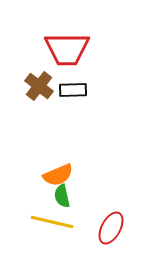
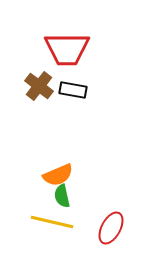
black rectangle: rotated 12 degrees clockwise
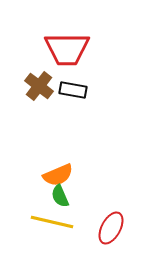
green semicircle: moved 2 px left; rotated 10 degrees counterclockwise
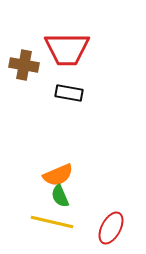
brown cross: moved 15 px left, 21 px up; rotated 28 degrees counterclockwise
black rectangle: moved 4 px left, 3 px down
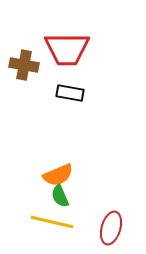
black rectangle: moved 1 px right
red ellipse: rotated 12 degrees counterclockwise
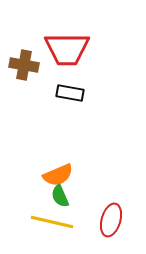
red ellipse: moved 8 px up
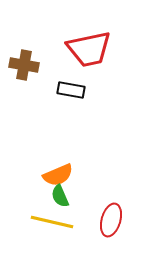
red trapezoid: moved 22 px right; rotated 12 degrees counterclockwise
black rectangle: moved 1 px right, 3 px up
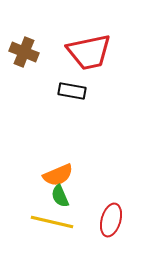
red trapezoid: moved 3 px down
brown cross: moved 13 px up; rotated 12 degrees clockwise
black rectangle: moved 1 px right, 1 px down
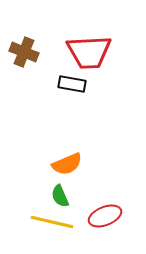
red trapezoid: rotated 9 degrees clockwise
black rectangle: moved 7 px up
orange semicircle: moved 9 px right, 11 px up
red ellipse: moved 6 px left, 4 px up; rotated 52 degrees clockwise
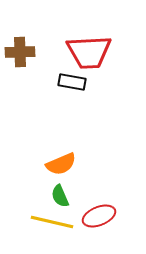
brown cross: moved 4 px left; rotated 24 degrees counterclockwise
black rectangle: moved 2 px up
orange semicircle: moved 6 px left
red ellipse: moved 6 px left
